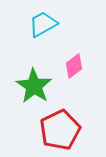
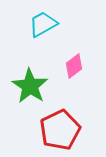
green star: moved 4 px left
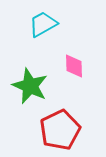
pink diamond: rotated 55 degrees counterclockwise
green star: rotated 9 degrees counterclockwise
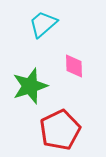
cyan trapezoid: rotated 12 degrees counterclockwise
green star: rotated 30 degrees clockwise
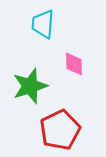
cyan trapezoid: rotated 44 degrees counterclockwise
pink diamond: moved 2 px up
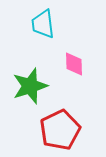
cyan trapezoid: rotated 12 degrees counterclockwise
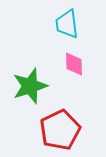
cyan trapezoid: moved 24 px right
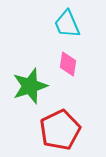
cyan trapezoid: rotated 16 degrees counterclockwise
pink diamond: moved 6 px left; rotated 10 degrees clockwise
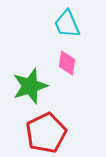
pink diamond: moved 1 px left, 1 px up
red pentagon: moved 14 px left, 3 px down
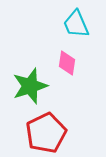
cyan trapezoid: moved 9 px right
